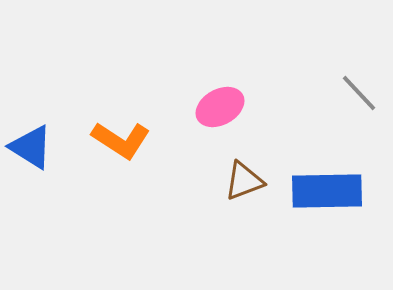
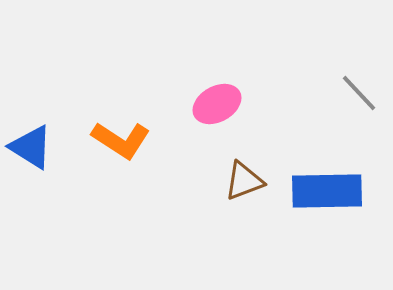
pink ellipse: moved 3 px left, 3 px up
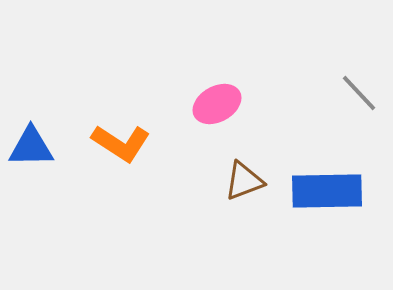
orange L-shape: moved 3 px down
blue triangle: rotated 33 degrees counterclockwise
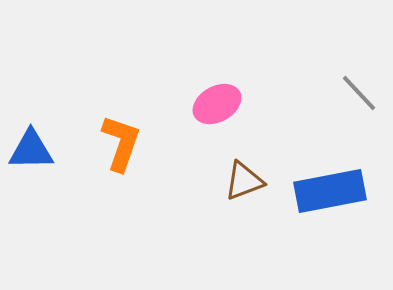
orange L-shape: rotated 104 degrees counterclockwise
blue triangle: moved 3 px down
blue rectangle: moved 3 px right; rotated 10 degrees counterclockwise
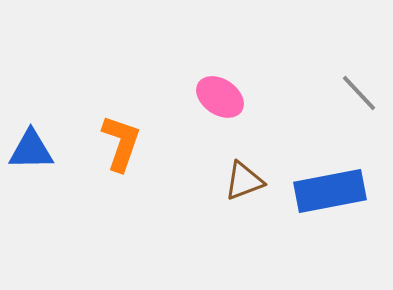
pink ellipse: moved 3 px right, 7 px up; rotated 63 degrees clockwise
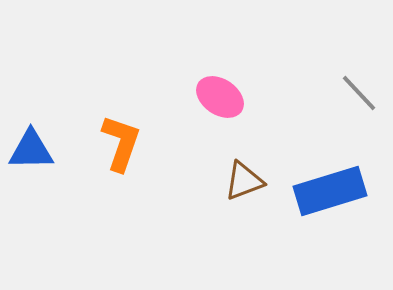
blue rectangle: rotated 6 degrees counterclockwise
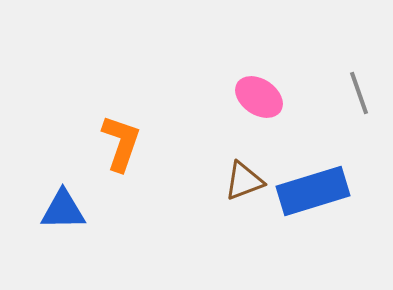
gray line: rotated 24 degrees clockwise
pink ellipse: moved 39 px right
blue triangle: moved 32 px right, 60 px down
blue rectangle: moved 17 px left
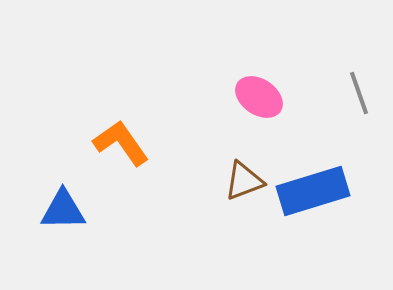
orange L-shape: rotated 54 degrees counterclockwise
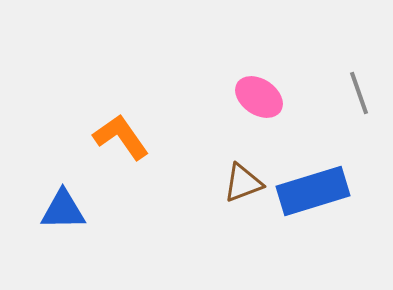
orange L-shape: moved 6 px up
brown triangle: moved 1 px left, 2 px down
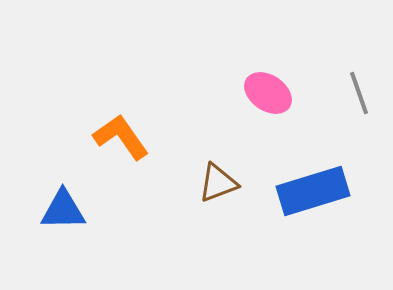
pink ellipse: moved 9 px right, 4 px up
brown triangle: moved 25 px left
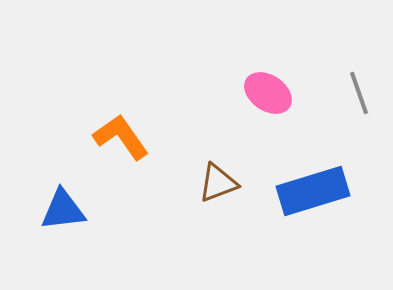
blue triangle: rotated 6 degrees counterclockwise
